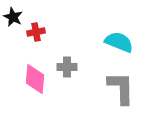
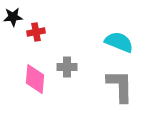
black star: rotated 30 degrees counterclockwise
gray L-shape: moved 1 px left, 2 px up
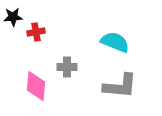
cyan semicircle: moved 4 px left
pink diamond: moved 1 px right, 7 px down
gray L-shape: rotated 96 degrees clockwise
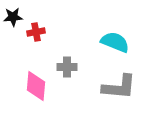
gray L-shape: moved 1 px left, 1 px down
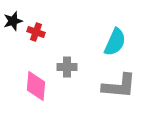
black star: moved 4 px down; rotated 12 degrees counterclockwise
red cross: rotated 30 degrees clockwise
cyan semicircle: rotated 92 degrees clockwise
gray L-shape: moved 1 px up
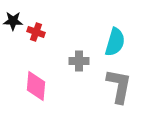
black star: rotated 18 degrees clockwise
cyan semicircle: rotated 8 degrees counterclockwise
gray cross: moved 12 px right, 6 px up
gray L-shape: rotated 84 degrees counterclockwise
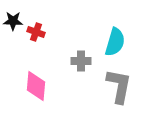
gray cross: moved 2 px right
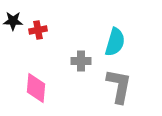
red cross: moved 2 px right, 2 px up; rotated 30 degrees counterclockwise
pink diamond: moved 2 px down
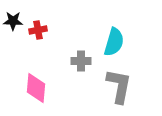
cyan semicircle: moved 1 px left
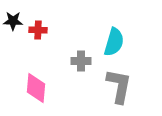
red cross: rotated 12 degrees clockwise
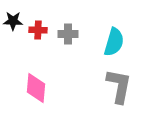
gray cross: moved 13 px left, 27 px up
